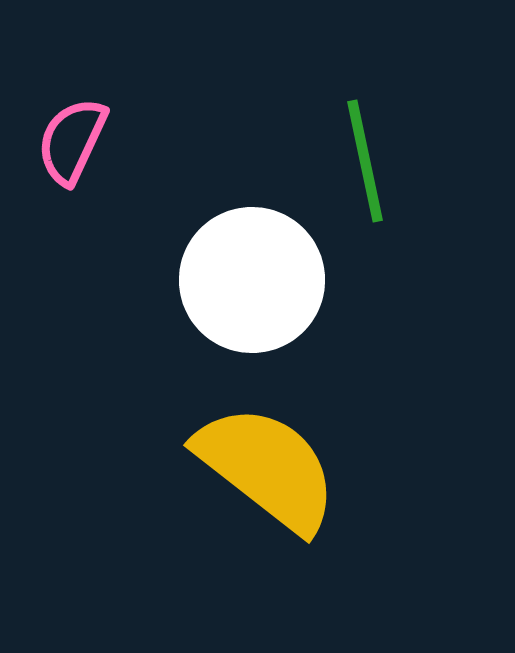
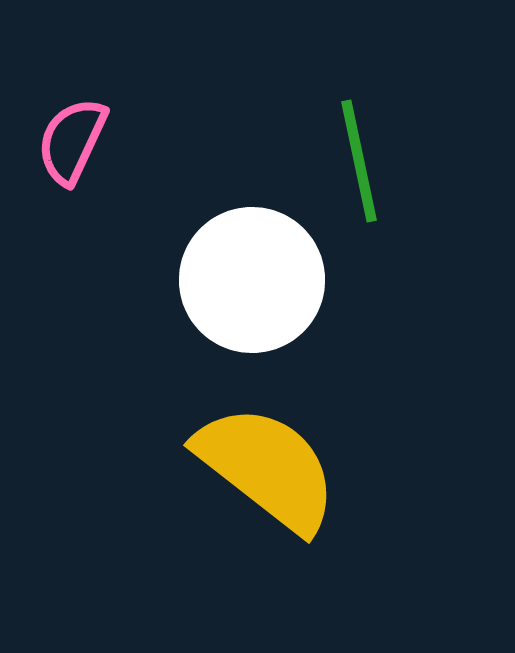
green line: moved 6 px left
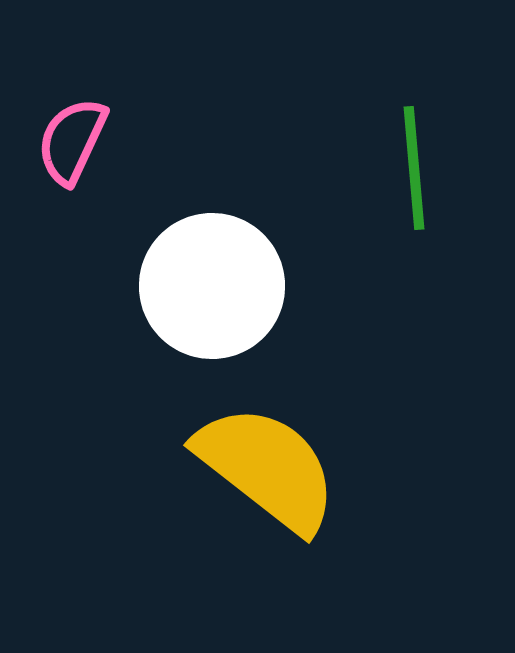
green line: moved 55 px right, 7 px down; rotated 7 degrees clockwise
white circle: moved 40 px left, 6 px down
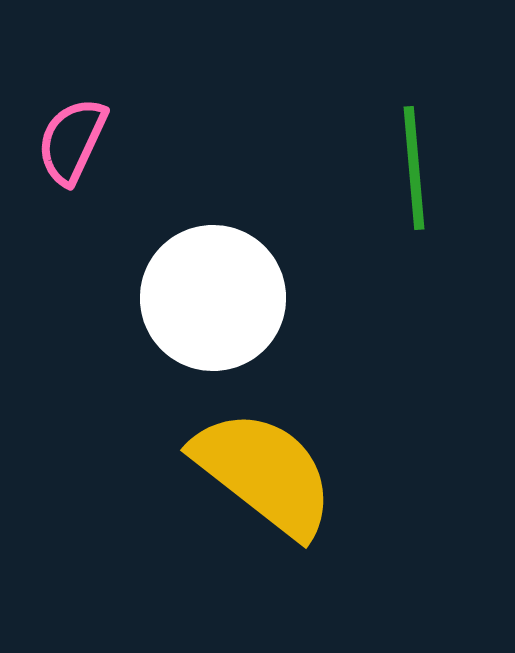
white circle: moved 1 px right, 12 px down
yellow semicircle: moved 3 px left, 5 px down
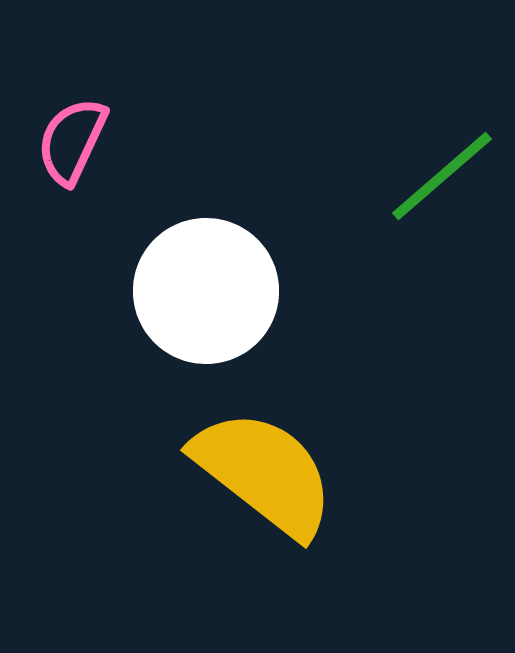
green line: moved 28 px right, 8 px down; rotated 54 degrees clockwise
white circle: moved 7 px left, 7 px up
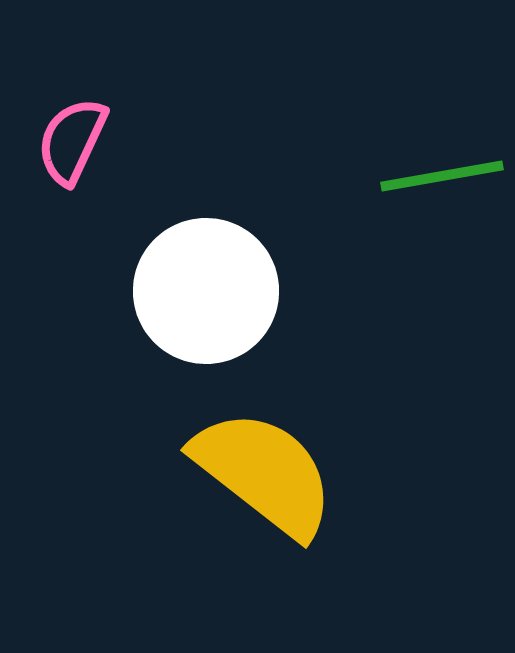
green line: rotated 31 degrees clockwise
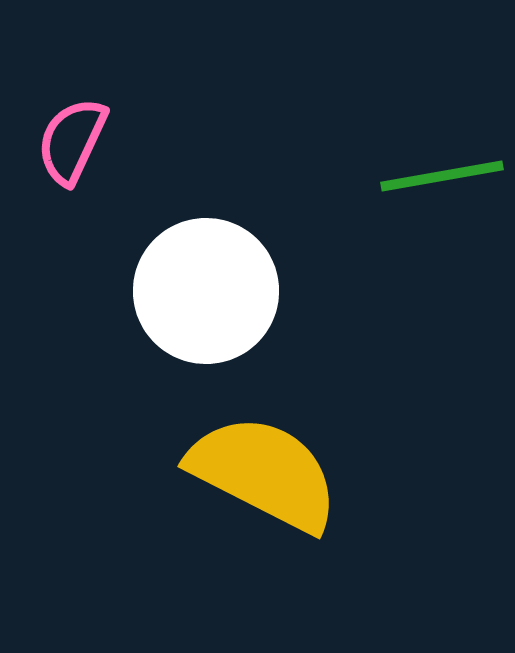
yellow semicircle: rotated 11 degrees counterclockwise
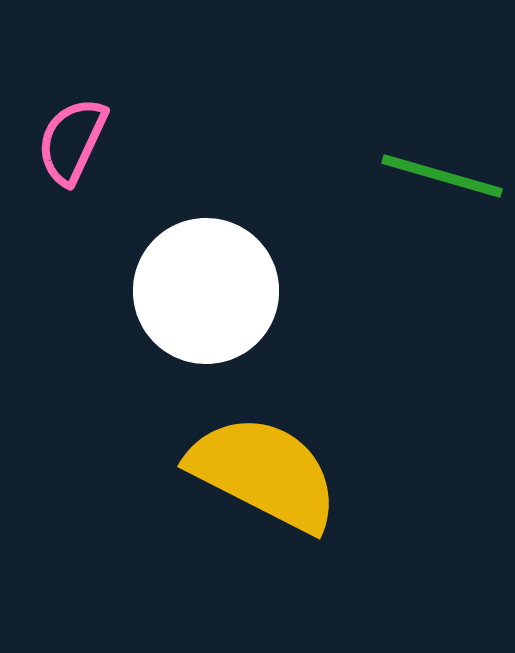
green line: rotated 26 degrees clockwise
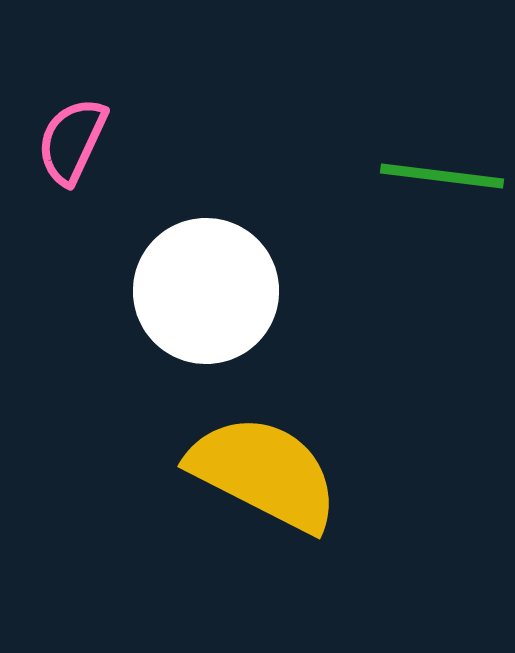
green line: rotated 9 degrees counterclockwise
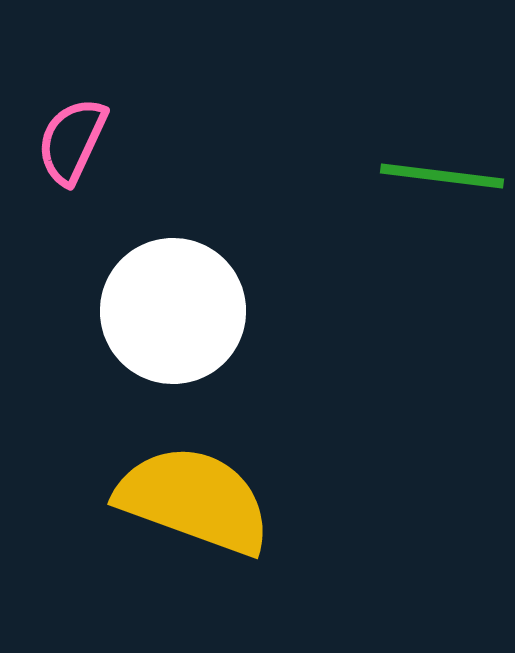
white circle: moved 33 px left, 20 px down
yellow semicircle: moved 70 px left, 27 px down; rotated 7 degrees counterclockwise
